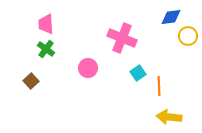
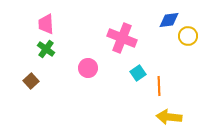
blue diamond: moved 2 px left, 3 px down
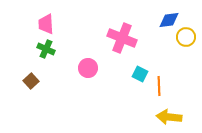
yellow circle: moved 2 px left, 1 px down
green cross: rotated 12 degrees counterclockwise
cyan square: moved 2 px right, 1 px down; rotated 28 degrees counterclockwise
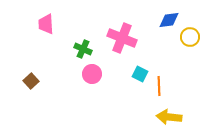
yellow circle: moved 4 px right
green cross: moved 37 px right
pink circle: moved 4 px right, 6 px down
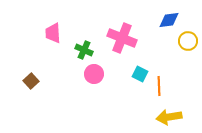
pink trapezoid: moved 7 px right, 9 px down
yellow circle: moved 2 px left, 4 px down
green cross: moved 1 px right, 1 px down
pink circle: moved 2 px right
yellow arrow: rotated 15 degrees counterclockwise
